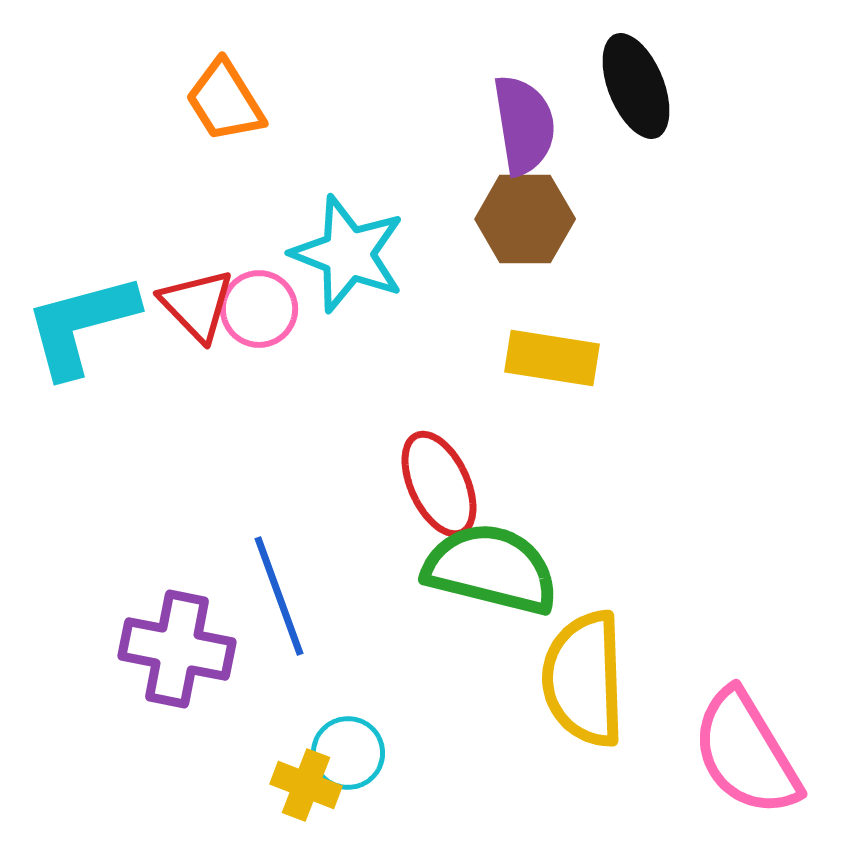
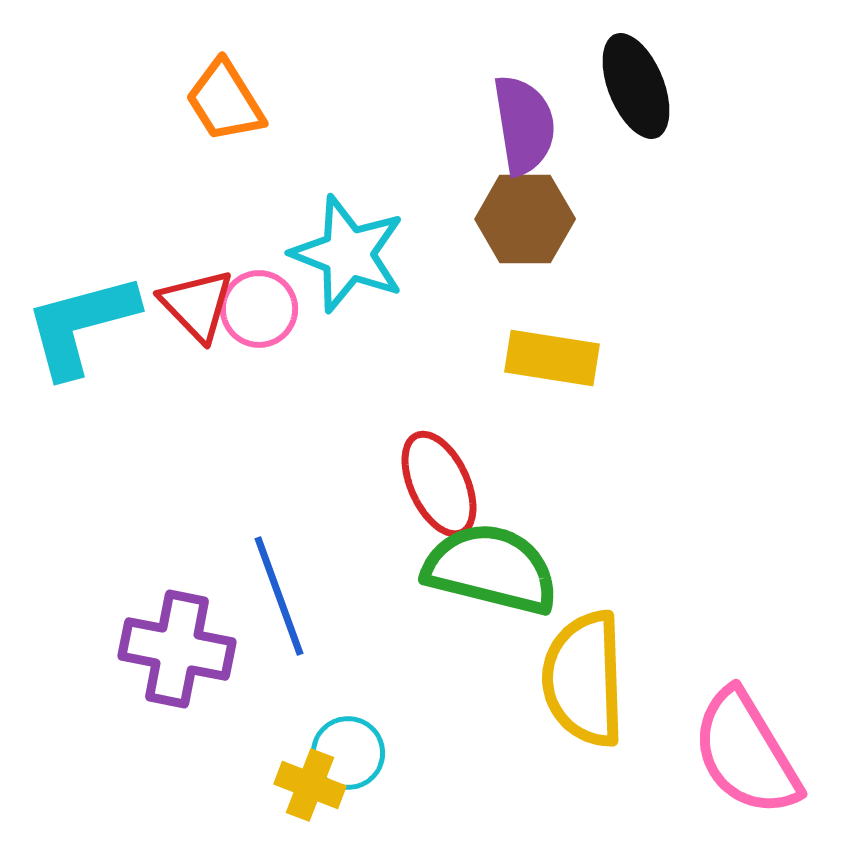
yellow cross: moved 4 px right
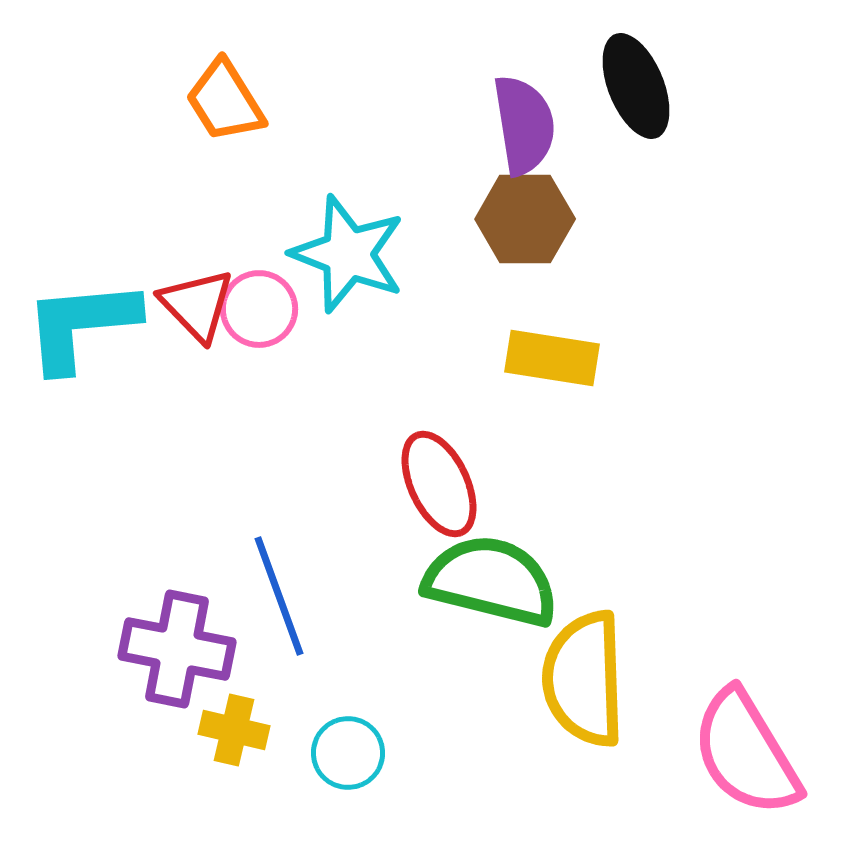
cyan L-shape: rotated 10 degrees clockwise
green semicircle: moved 12 px down
yellow cross: moved 76 px left, 55 px up; rotated 8 degrees counterclockwise
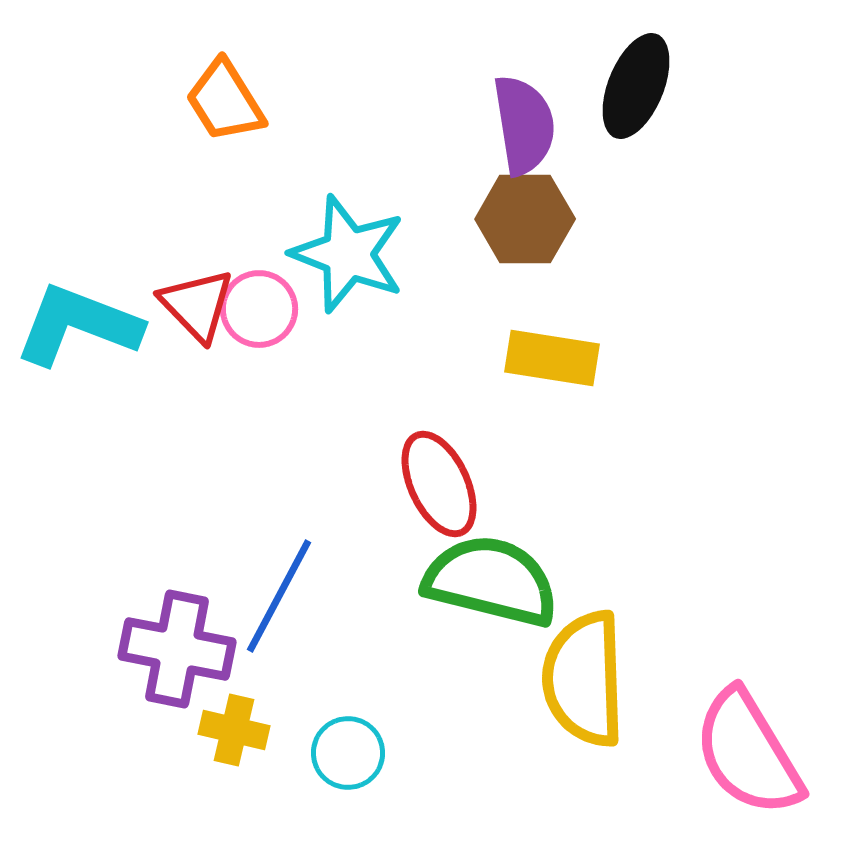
black ellipse: rotated 44 degrees clockwise
cyan L-shape: moved 3 px left; rotated 26 degrees clockwise
blue line: rotated 48 degrees clockwise
pink semicircle: moved 2 px right
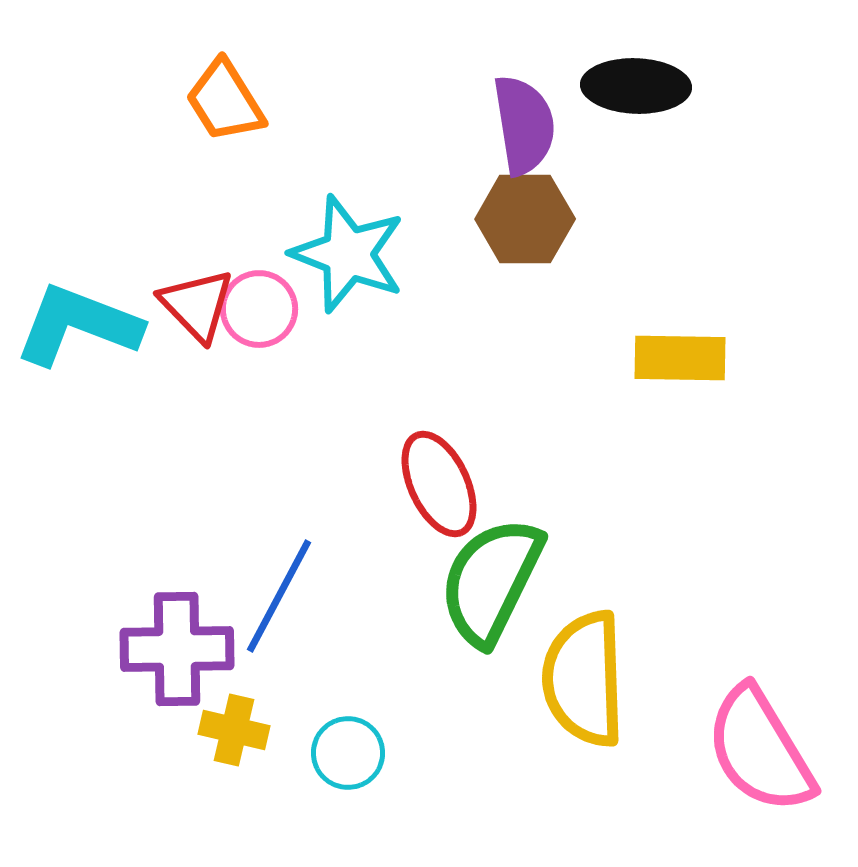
black ellipse: rotated 70 degrees clockwise
yellow rectangle: moved 128 px right; rotated 8 degrees counterclockwise
green semicircle: rotated 78 degrees counterclockwise
purple cross: rotated 12 degrees counterclockwise
pink semicircle: moved 12 px right, 3 px up
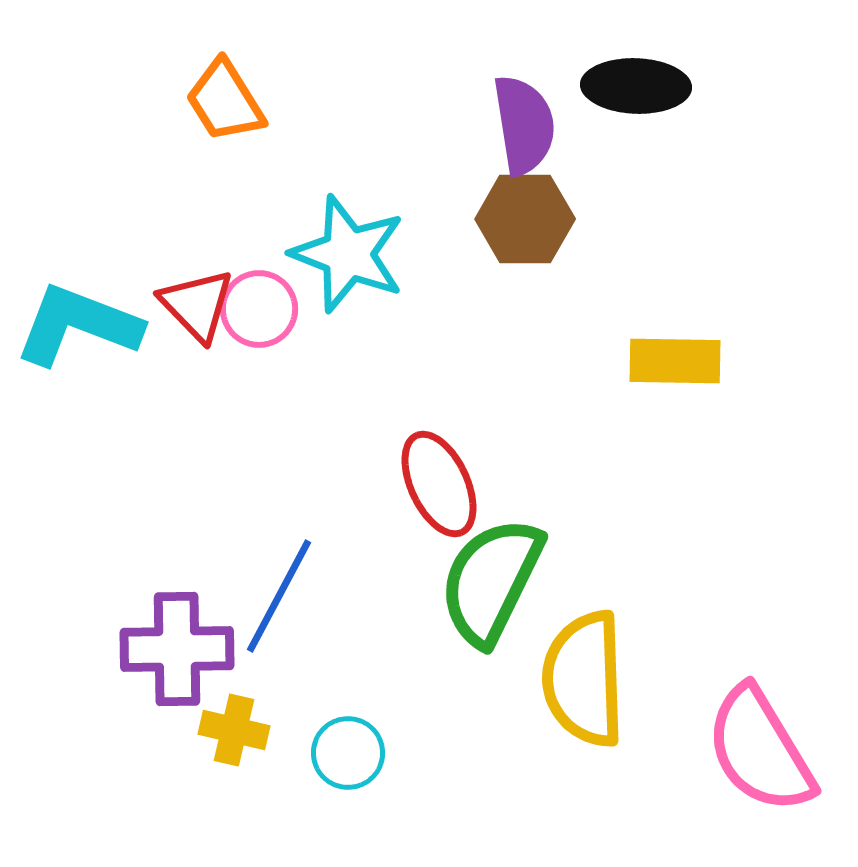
yellow rectangle: moved 5 px left, 3 px down
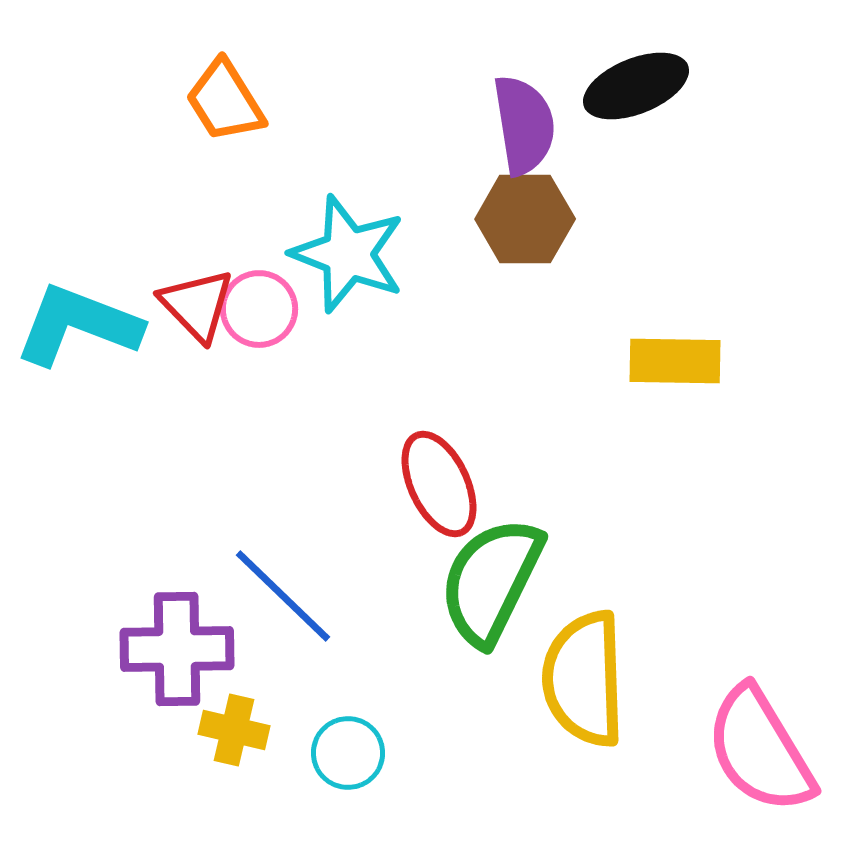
black ellipse: rotated 24 degrees counterclockwise
blue line: moved 4 px right; rotated 74 degrees counterclockwise
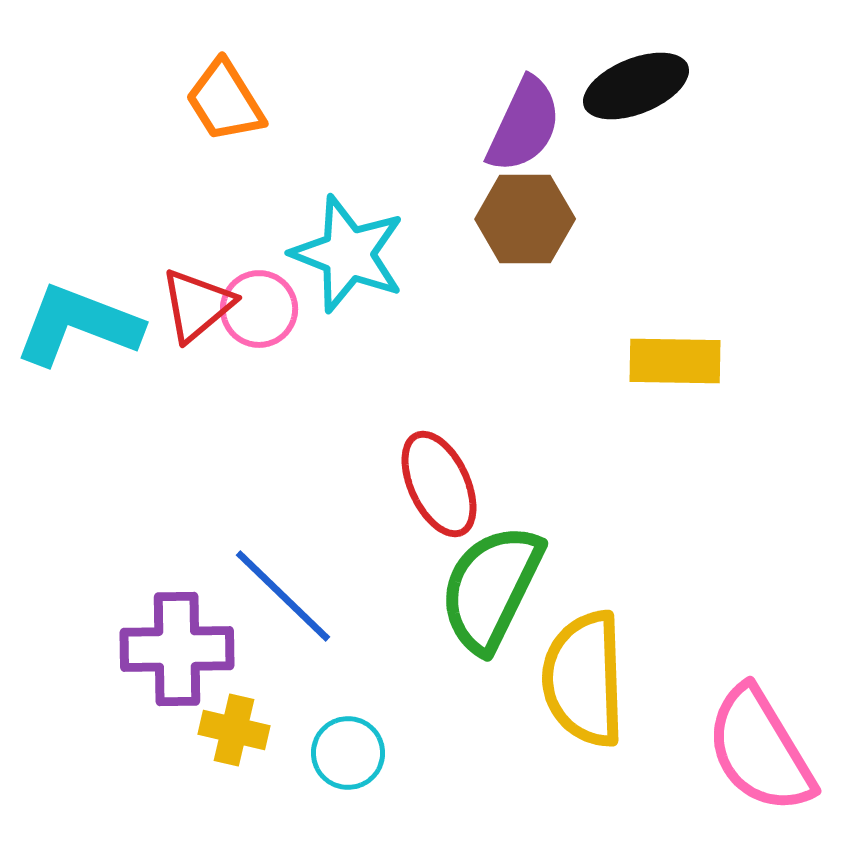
purple semicircle: rotated 34 degrees clockwise
red triangle: rotated 34 degrees clockwise
green semicircle: moved 7 px down
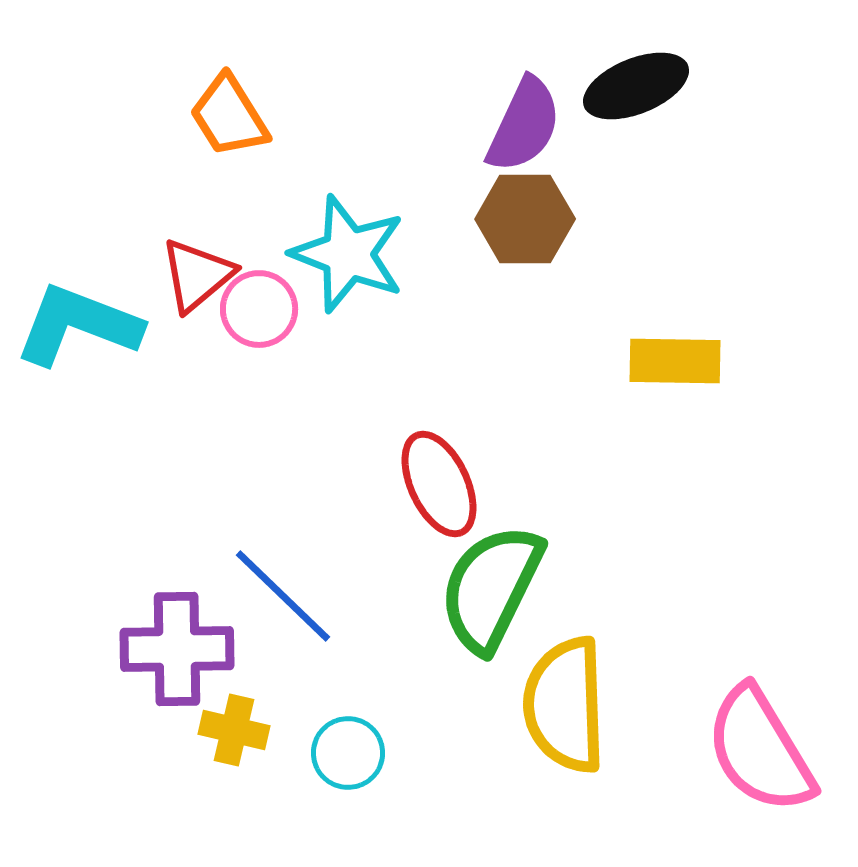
orange trapezoid: moved 4 px right, 15 px down
red triangle: moved 30 px up
yellow semicircle: moved 19 px left, 26 px down
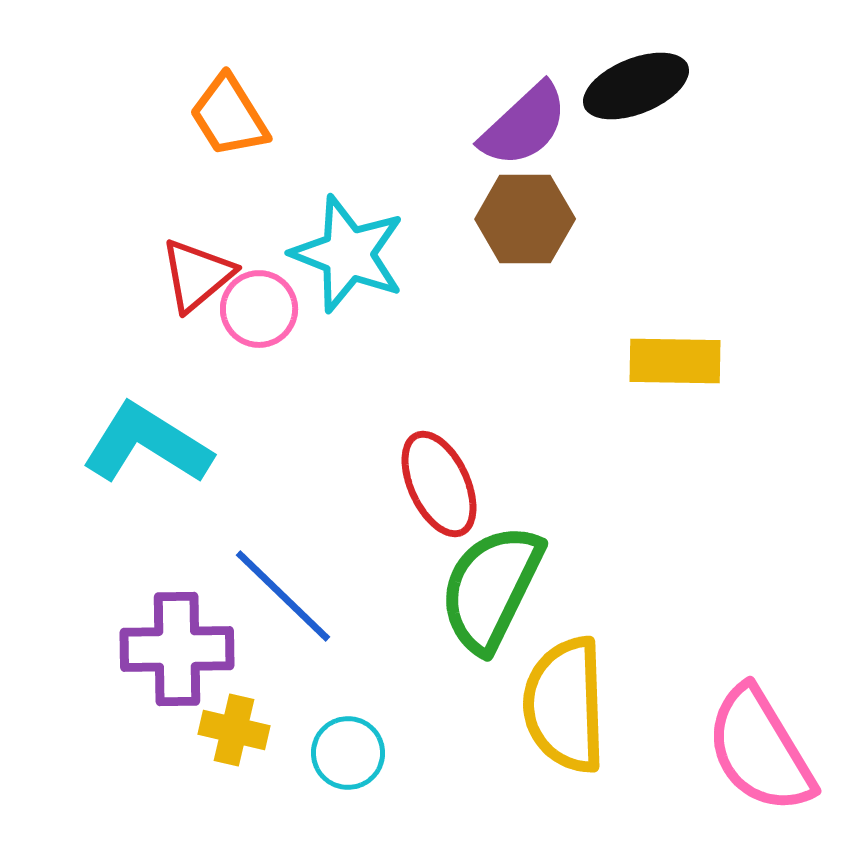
purple semicircle: rotated 22 degrees clockwise
cyan L-shape: moved 69 px right, 119 px down; rotated 11 degrees clockwise
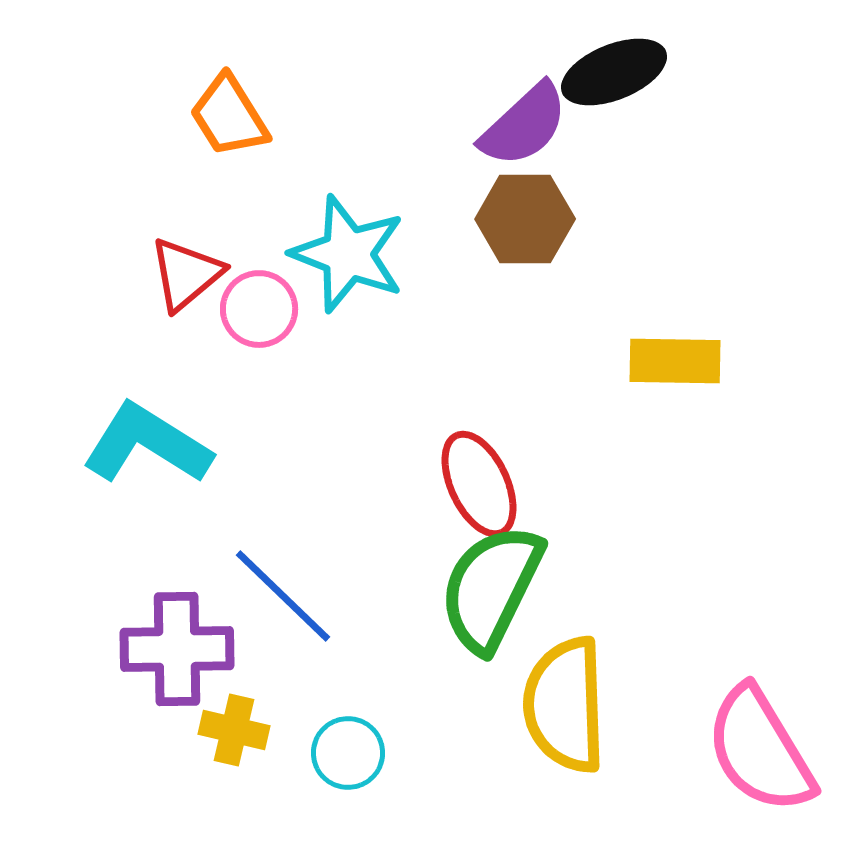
black ellipse: moved 22 px left, 14 px up
red triangle: moved 11 px left, 1 px up
red ellipse: moved 40 px right
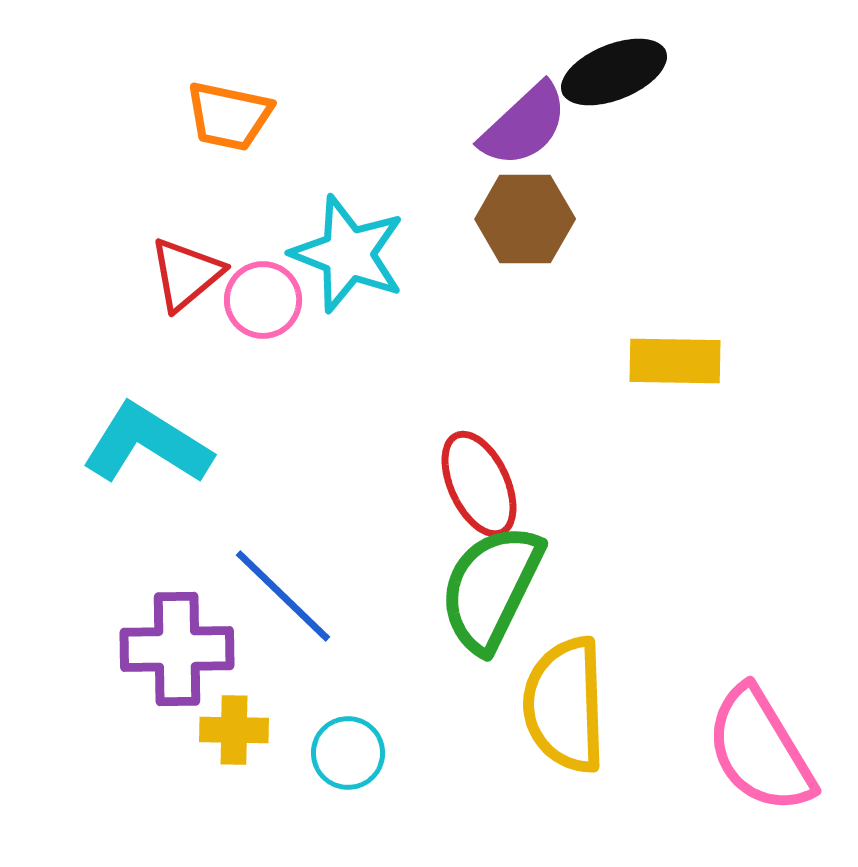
orange trapezoid: rotated 46 degrees counterclockwise
pink circle: moved 4 px right, 9 px up
yellow cross: rotated 12 degrees counterclockwise
